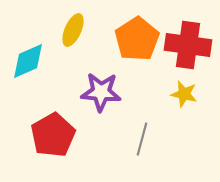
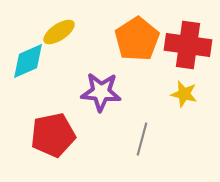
yellow ellipse: moved 14 px left, 2 px down; rotated 32 degrees clockwise
red pentagon: rotated 18 degrees clockwise
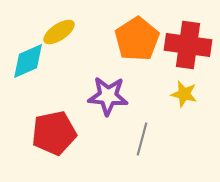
purple star: moved 7 px right, 4 px down
red pentagon: moved 1 px right, 2 px up
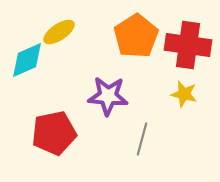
orange pentagon: moved 1 px left, 3 px up
cyan diamond: moved 1 px left, 1 px up
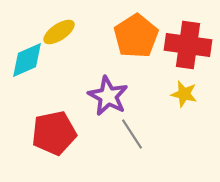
purple star: rotated 24 degrees clockwise
gray line: moved 10 px left, 5 px up; rotated 48 degrees counterclockwise
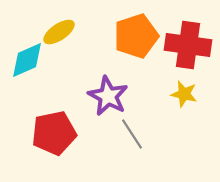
orange pentagon: rotated 15 degrees clockwise
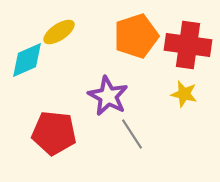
red pentagon: rotated 18 degrees clockwise
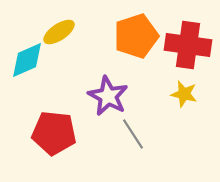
gray line: moved 1 px right
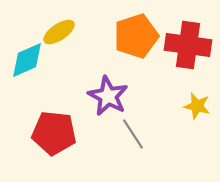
yellow star: moved 13 px right, 12 px down
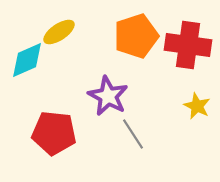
yellow star: rotated 12 degrees clockwise
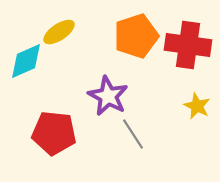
cyan diamond: moved 1 px left, 1 px down
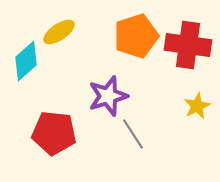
cyan diamond: rotated 18 degrees counterclockwise
purple star: rotated 27 degrees clockwise
yellow star: rotated 20 degrees clockwise
